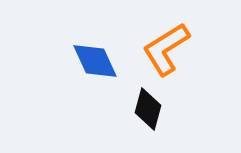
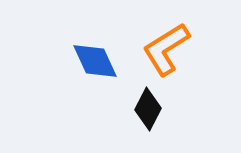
black diamond: rotated 12 degrees clockwise
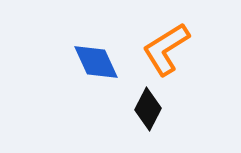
blue diamond: moved 1 px right, 1 px down
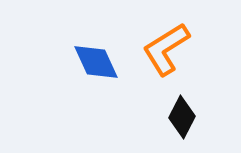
black diamond: moved 34 px right, 8 px down
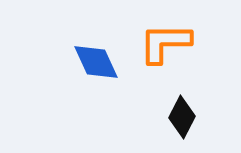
orange L-shape: moved 1 px left, 6 px up; rotated 32 degrees clockwise
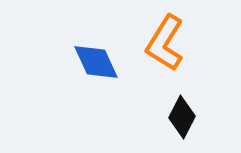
orange L-shape: rotated 58 degrees counterclockwise
